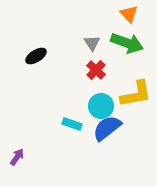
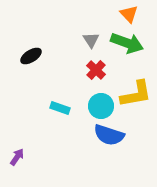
gray triangle: moved 1 px left, 3 px up
black ellipse: moved 5 px left
cyan rectangle: moved 12 px left, 16 px up
blue semicircle: moved 2 px right, 7 px down; rotated 124 degrees counterclockwise
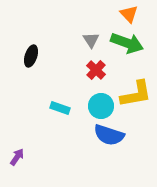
black ellipse: rotated 40 degrees counterclockwise
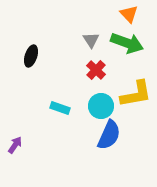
blue semicircle: rotated 84 degrees counterclockwise
purple arrow: moved 2 px left, 12 px up
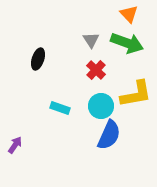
black ellipse: moved 7 px right, 3 px down
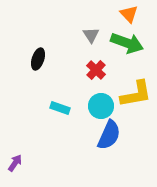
gray triangle: moved 5 px up
purple arrow: moved 18 px down
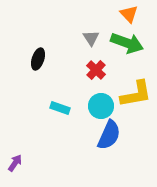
gray triangle: moved 3 px down
